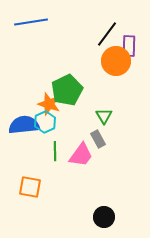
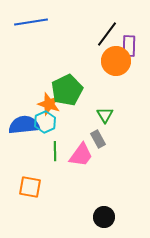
green triangle: moved 1 px right, 1 px up
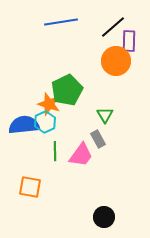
blue line: moved 30 px right
black line: moved 6 px right, 7 px up; rotated 12 degrees clockwise
purple rectangle: moved 5 px up
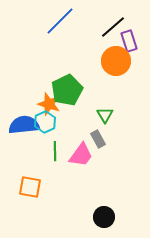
blue line: moved 1 px left, 1 px up; rotated 36 degrees counterclockwise
purple rectangle: rotated 20 degrees counterclockwise
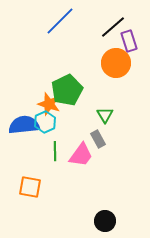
orange circle: moved 2 px down
black circle: moved 1 px right, 4 px down
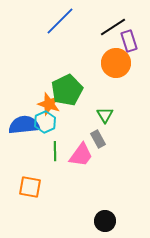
black line: rotated 8 degrees clockwise
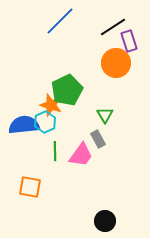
orange star: moved 2 px right, 1 px down
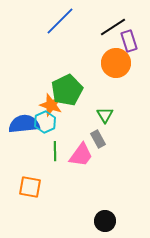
blue semicircle: moved 1 px up
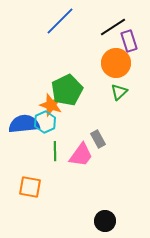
green triangle: moved 14 px right, 23 px up; rotated 18 degrees clockwise
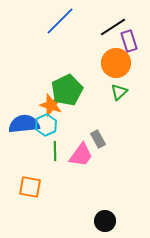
cyan hexagon: moved 1 px right, 3 px down
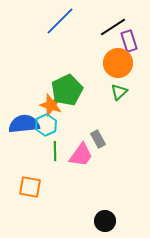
orange circle: moved 2 px right
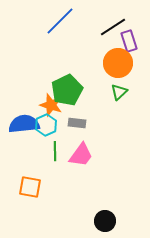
gray rectangle: moved 21 px left, 16 px up; rotated 54 degrees counterclockwise
